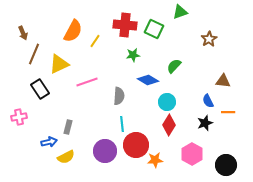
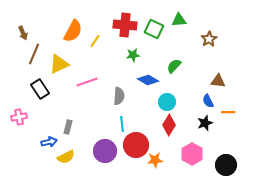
green triangle: moved 1 px left, 8 px down; rotated 14 degrees clockwise
brown triangle: moved 5 px left
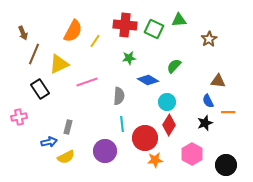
green star: moved 4 px left, 3 px down
red circle: moved 9 px right, 7 px up
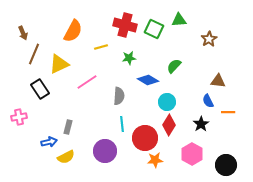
red cross: rotated 10 degrees clockwise
yellow line: moved 6 px right, 6 px down; rotated 40 degrees clockwise
pink line: rotated 15 degrees counterclockwise
black star: moved 4 px left, 1 px down; rotated 14 degrees counterclockwise
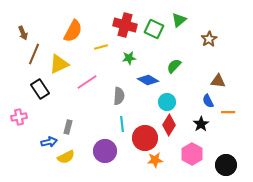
green triangle: rotated 35 degrees counterclockwise
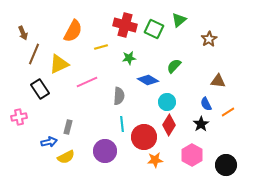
pink line: rotated 10 degrees clockwise
blue semicircle: moved 2 px left, 3 px down
orange line: rotated 32 degrees counterclockwise
red circle: moved 1 px left, 1 px up
pink hexagon: moved 1 px down
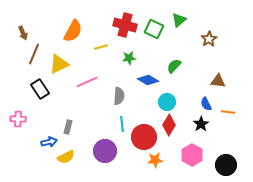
orange line: rotated 40 degrees clockwise
pink cross: moved 1 px left, 2 px down; rotated 14 degrees clockwise
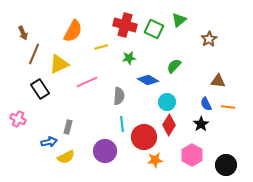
orange line: moved 5 px up
pink cross: rotated 21 degrees clockwise
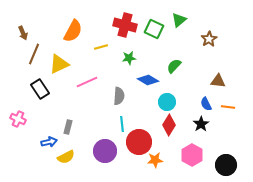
red circle: moved 5 px left, 5 px down
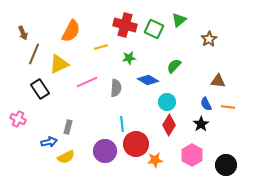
orange semicircle: moved 2 px left
gray semicircle: moved 3 px left, 8 px up
red circle: moved 3 px left, 2 px down
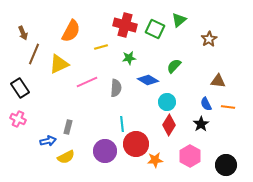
green square: moved 1 px right
black rectangle: moved 20 px left, 1 px up
blue arrow: moved 1 px left, 1 px up
pink hexagon: moved 2 px left, 1 px down
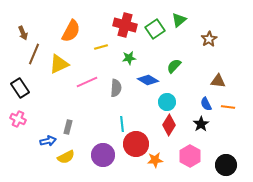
green square: rotated 30 degrees clockwise
purple circle: moved 2 px left, 4 px down
